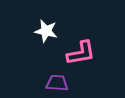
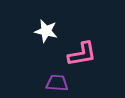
pink L-shape: moved 1 px right, 1 px down
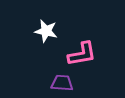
purple trapezoid: moved 5 px right
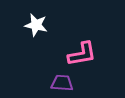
white star: moved 10 px left, 6 px up
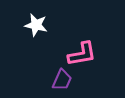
purple trapezoid: moved 3 px up; rotated 110 degrees clockwise
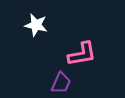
purple trapezoid: moved 1 px left, 3 px down
